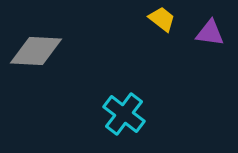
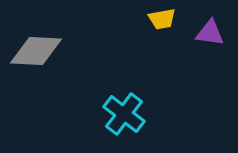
yellow trapezoid: rotated 132 degrees clockwise
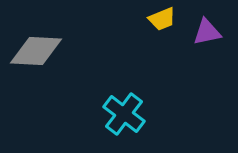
yellow trapezoid: rotated 12 degrees counterclockwise
purple triangle: moved 3 px left, 1 px up; rotated 20 degrees counterclockwise
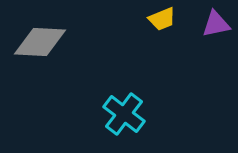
purple triangle: moved 9 px right, 8 px up
gray diamond: moved 4 px right, 9 px up
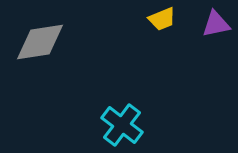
gray diamond: rotated 12 degrees counterclockwise
cyan cross: moved 2 px left, 11 px down
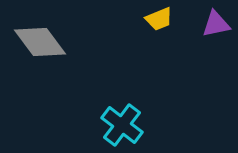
yellow trapezoid: moved 3 px left
gray diamond: rotated 62 degrees clockwise
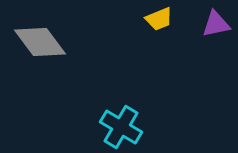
cyan cross: moved 1 px left, 2 px down; rotated 6 degrees counterclockwise
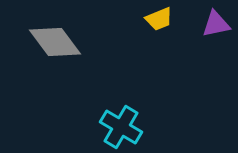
gray diamond: moved 15 px right
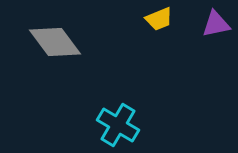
cyan cross: moved 3 px left, 2 px up
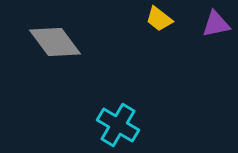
yellow trapezoid: rotated 60 degrees clockwise
